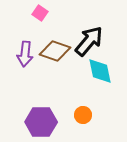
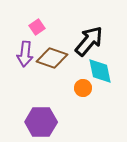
pink square: moved 3 px left, 14 px down; rotated 21 degrees clockwise
brown diamond: moved 3 px left, 7 px down
orange circle: moved 27 px up
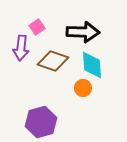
black arrow: moved 6 px left, 9 px up; rotated 52 degrees clockwise
purple arrow: moved 4 px left, 6 px up
brown diamond: moved 1 px right, 3 px down
cyan diamond: moved 8 px left, 6 px up; rotated 8 degrees clockwise
purple hexagon: rotated 16 degrees counterclockwise
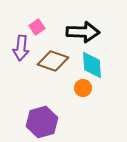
purple hexagon: moved 1 px right
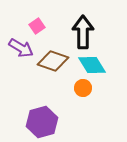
pink square: moved 1 px up
black arrow: rotated 92 degrees counterclockwise
purple arrow: rotated 65 degrees counterclockwise
cyan diamond: rotated 28 degrees counterclockwise
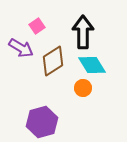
brown diamond: rotated 52 degrees counterclockwise
